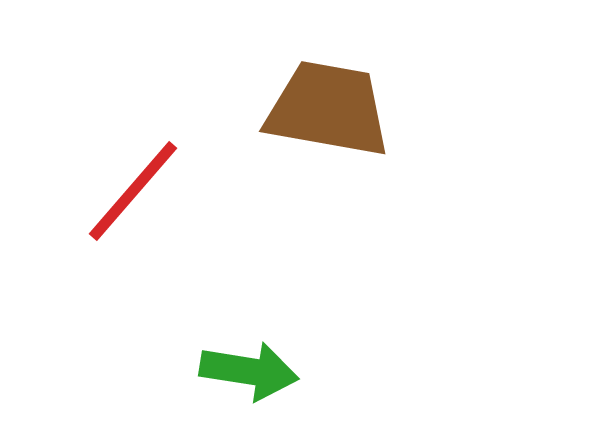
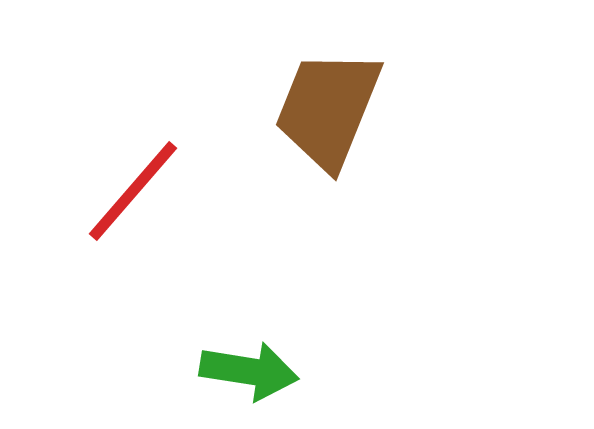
brown trapezoid: rotated 78 degrees counterclockwise
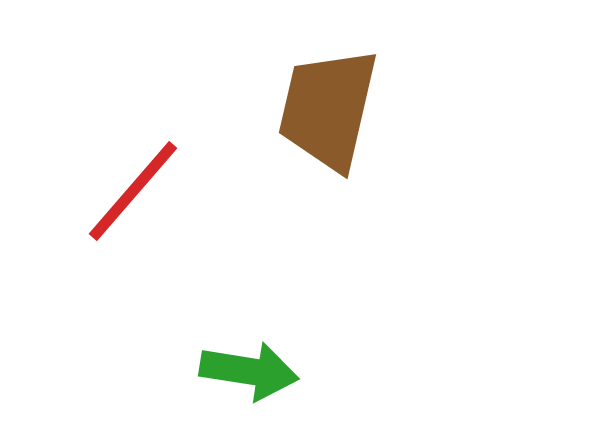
brown trapezoid: rotated 9 degrees counterclockwise
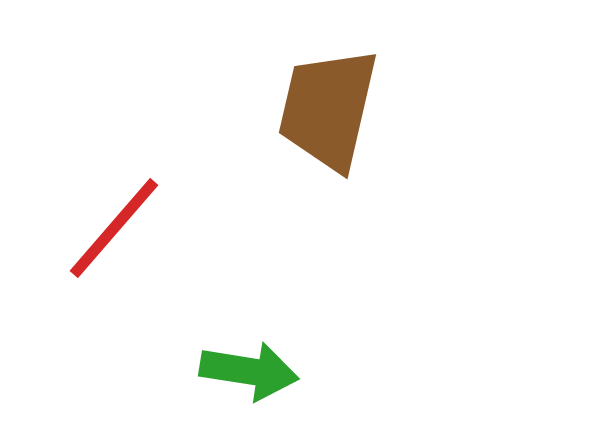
red line: moved 19 px left, 37 px down
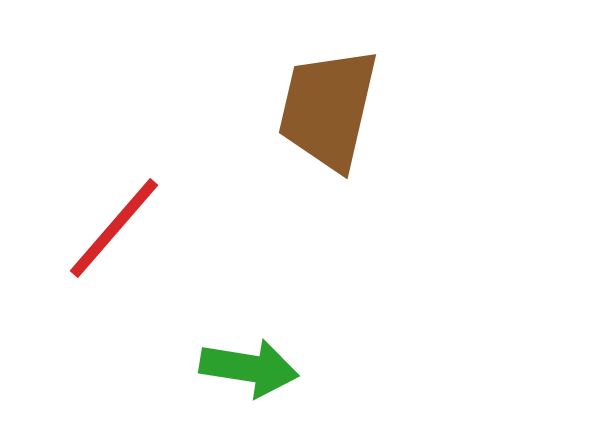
green arrow: moved 3 px up
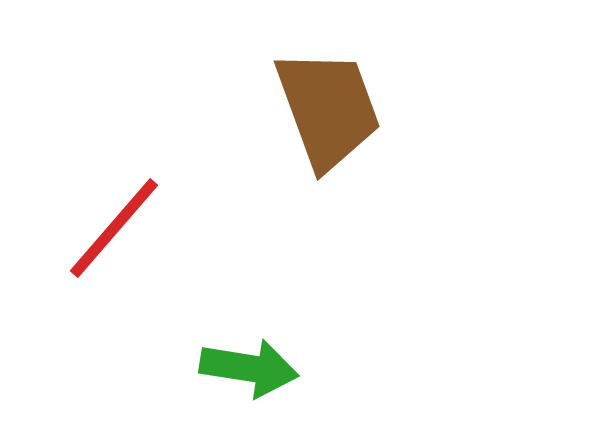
brown trapezoid: rotated 147 degrees clockwise
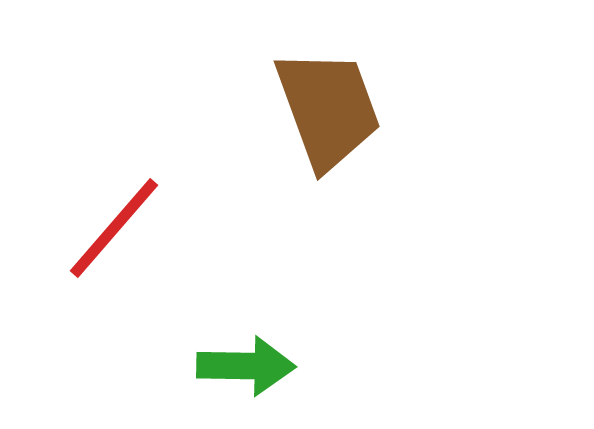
green arrow: moved 3 px left, 2 px up; rotated 8 degrees counterclockwise
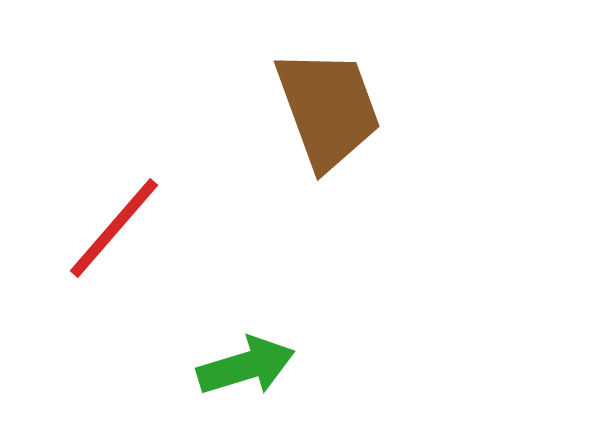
green arrow: rotated 18 degrees counterclockwise
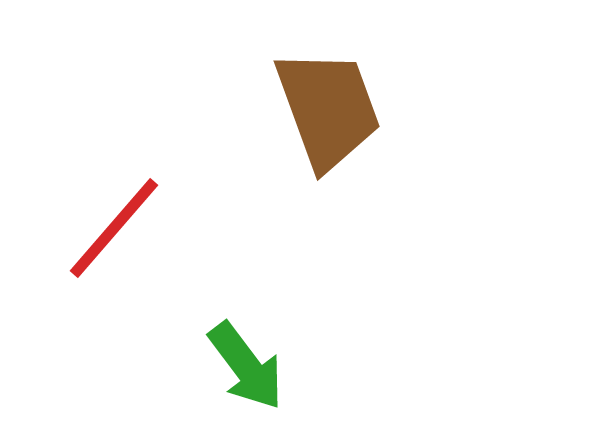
green arrow: rotated 70 degrees clockwise
